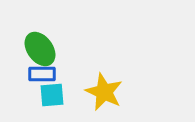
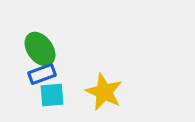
blue rectangle: rotated 20 degrees counterclockwise
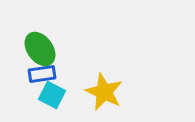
blue rectangle: rotated 12 degrees clockwise
cyan square: rotated 32 degrees clockwise
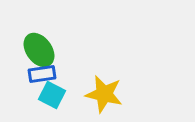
green ellipse: moved 1 px left, 1 px down
yellow star: moved 2 px down; rotated 12 degrees counterclockwise
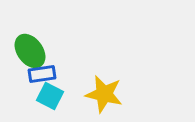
green ellipse: moved 9 px left, 1 px down
cyan square: moved 2 px left, 1 px down
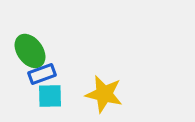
blue rectangle: rotated 12 degrees counterclockwise
cyan square: rotated 28 degrees counterclockwise
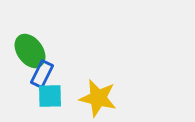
blue rectangle: rotated 44 degrees counterclockwise
yellow star: moved 6 px left, 4 px down
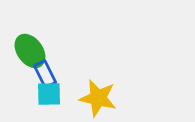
blue rectangle: moved 3 px right; rotated 52 degrees counterclockwise
cyan square: moved 1 px left, 2 px up
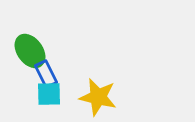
blue rectangle: moved 1 px right
yellow star: moved 1 px up
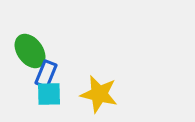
blue rectangle: rotated 48 degrees clockwise
yellow star: moved 1 px right, 3 px up
